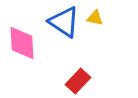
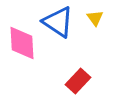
yellow triangle: rotated 42 degrees clockwise
blue triangle: moved 6 px left
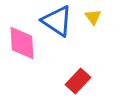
yellow triangle: moved 2 px left, 1 px up
blue triangle: moved 1 px left, 1 px up
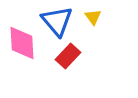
blue triangle: rotated 16 degrees clockwise
red rectangle: moved 10 px left, 25 px up
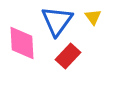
blue triangle: rotated 16 degrees clockwise
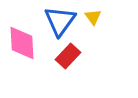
blue triangle: moved 3 px right
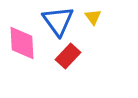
blue triangle: moved 2 px left; rotated 12 degrees counterclockwise
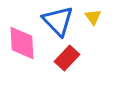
blue triangle: rotated 8 degrees counterclockwise
red rectangle: moved 1 px left, 2 px down
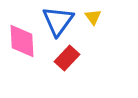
blue triangle: rotated 20 degrees clockwise
pink diamond: moved 2 px up
